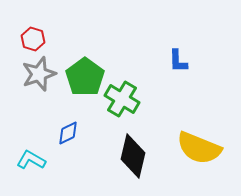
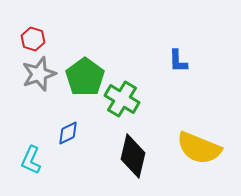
cyan L-shape: rotated 96 degrees counterclockwise
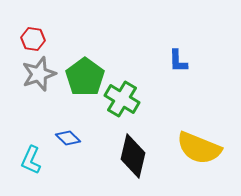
red hexagon: rotated 10 degrees counterclockwise
blue diamond: moved 5 px down; rotated 70 degrees clockwise
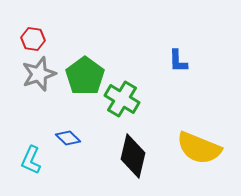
green pentagon: moved 1 px up
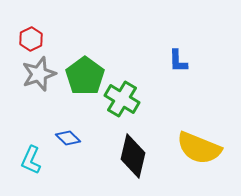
red hexagon: moved 2 px left; rotated 25 degrees clockwise
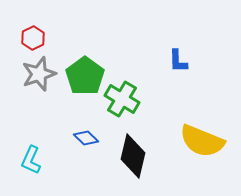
red hexagon: moved 2 px right, 1 px up
blue diamond: moved 18 px right
yellow semicircle: moved 3 px right, 7 px up
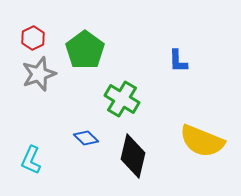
green pentagon: moved 26 px up
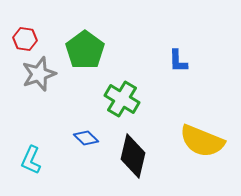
red hexagon: moved 8 px left, 1 px down; rotated 25 degrees counterclockwise
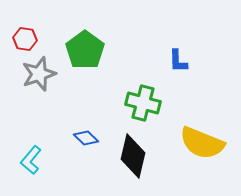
green cross: moved 21 px right, 4 px down; rotated 16 degrees counterclockwise
yellow semicircle: moved 2 px down
cyan L-shape: rotated 16 degrees clockwise
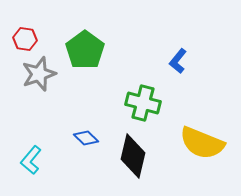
blue L-shape: rotated 40 degrees clockwise
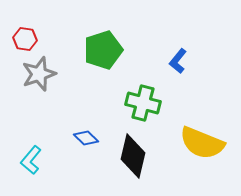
green pentagon: moved 18 px right; rotated 18 degrees clockwise
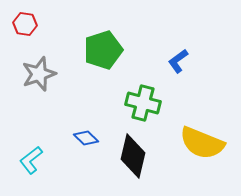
red hexagon: moved 15 px up
blue L-shape: rotated 15 degrees clockwise
cyan L-shape: rotated 12 degrees clockwise
